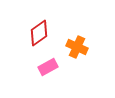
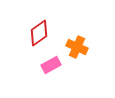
pink rectangle: moved 3 px right, 2 px up
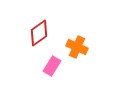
pink rectangle: moved 1 px right, 1 px down; rotated 30 degrees counterclockwise
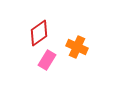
pink rectangle: moved 5 px left, 6 px up
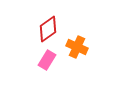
red diamond: moved 9 px right, 4 px up
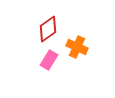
pink rectangle: moved 2 px right
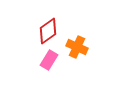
red diamond: moved 2 px down
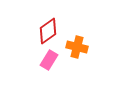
orange cross: rotated 10 degrees counterclockwise
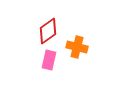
pink rectangle: rotated 18 degrees counterclockwise
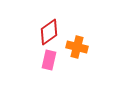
red diamond: moved 1 px right, 1 px down
